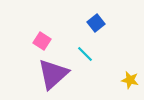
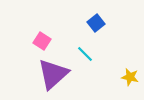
yellow star: moved 3 px up
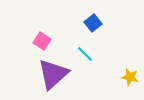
blue square: moved 3 px left
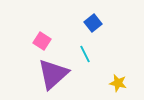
cyan line: rotated 18 degrees clockwise
yellow star: moved 12 px left, 6 px down
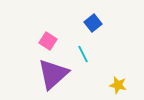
pink square: moved 6 px right
cyan line: moved 2 px left
yellow star: moved 2 px down
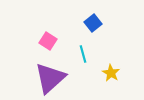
cyan line: rotated 12 degrees clockwise
purple triangle: moved 3 px left, 4 px down
yellow star: moved 7 px left, 12 px up; rotated 18 degrees clockwise
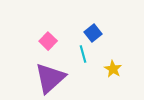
blue square: moved 10 px down
pink square: rotated 12 degrees clockwise
yellow star: moved 2 px right, 4 px up
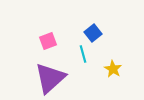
pink square: rotated 24 degrees clockwise
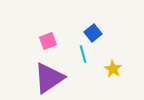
purple triangle: moved 1 px left; rotated 8 degrees clockwise
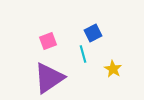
blue square: rotated 12 degrees clockwise
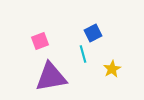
pink square: moved 8 px left
yellow star: moved 1 px left; rotated 12 degrees clockwise
purple triangle: moved 2 px right, 1 px up; rotated 24 degrees clockwise
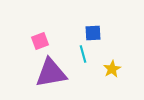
blue square: rotated 24 degrees clockwise
purple triangle: moved 4 px up
